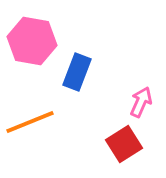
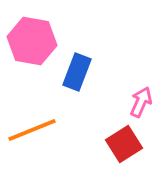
orange line: moved 2 px right, 8 px down
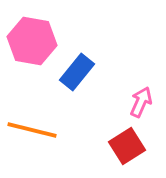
blue rectangle: rotated 18 degrees clockwise
orange line: rotated 36 degrees clockwise
red square: moved 3 px right, 2 px down
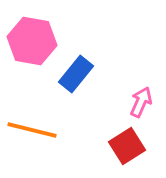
blue rectangle: moved 1 px left, 2 px down
